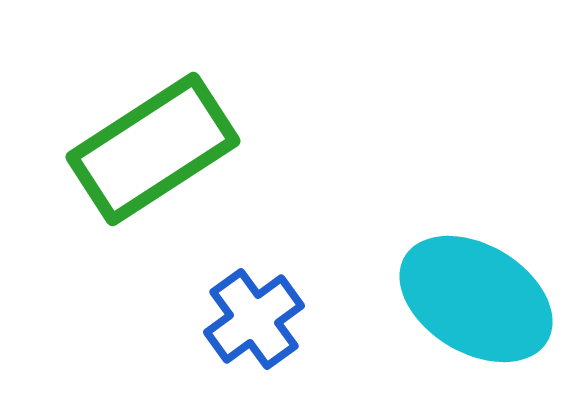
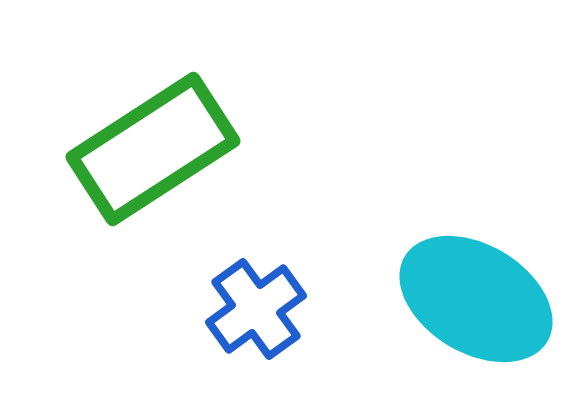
blue cross: moved 2 px right, 10 px up
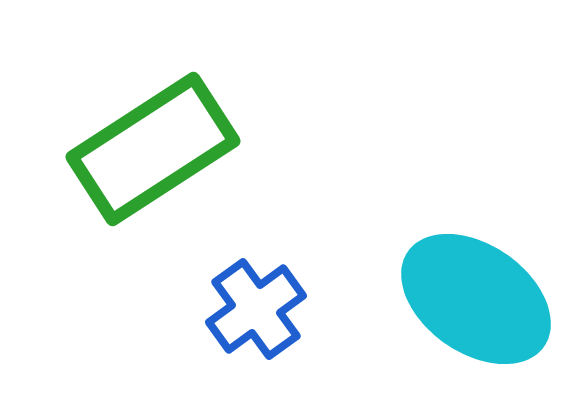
cyan ellipse: rotated 4 degrees clockwise
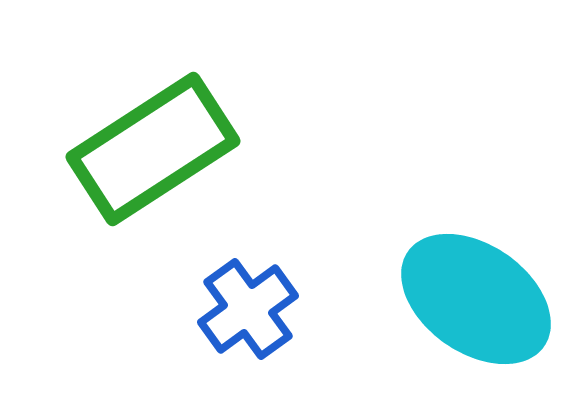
blue cross: moved 8 px left
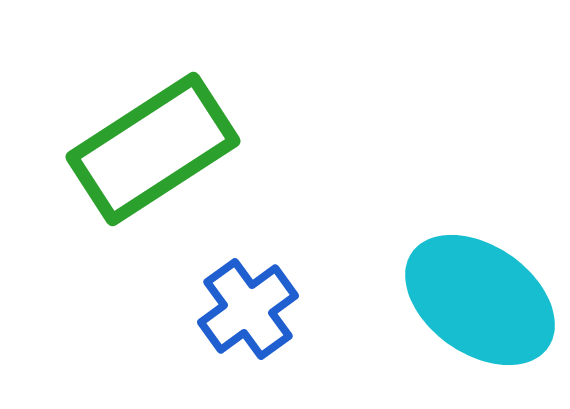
cyan ellipse: moved 4 px right, 1 px down
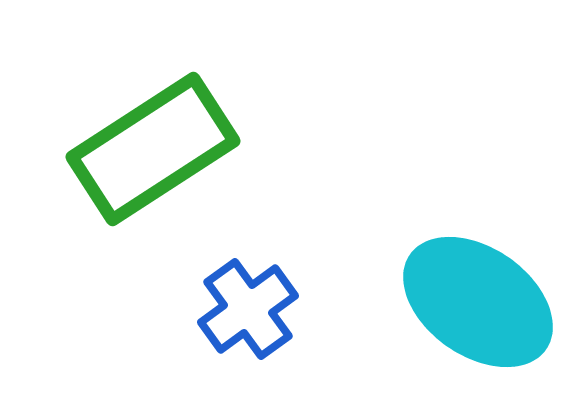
cyan ellipse: moved 2 px left, 2 px down
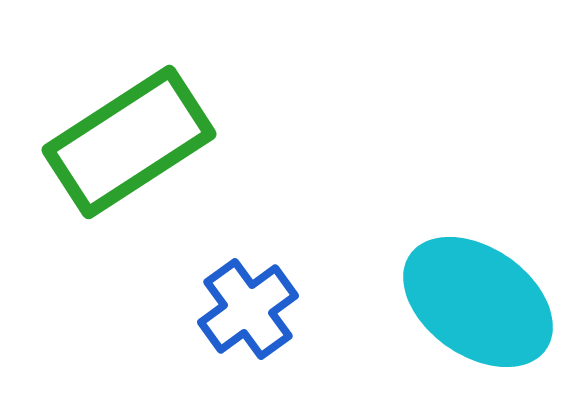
green rectangle: moved 24 px left, 7 px up
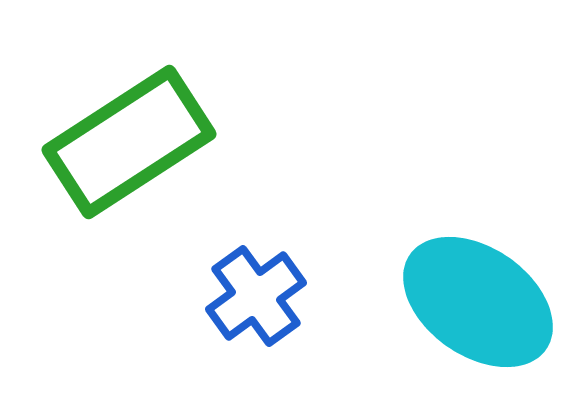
blue cross: moved 8 px right, 13 px up
